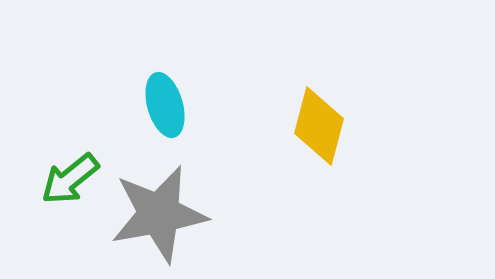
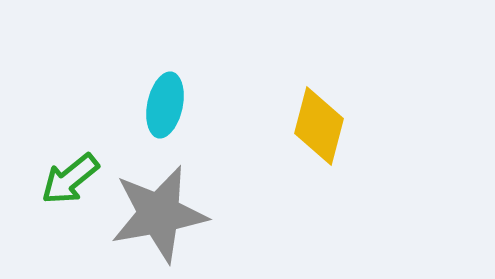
cyan ellipse: rotated 28 degrees clockwise
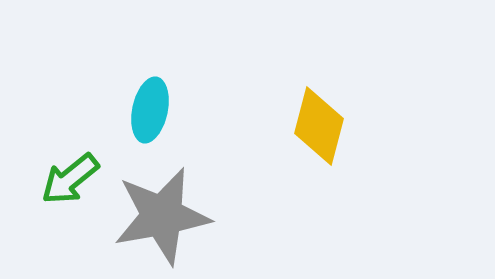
cyan ellipse: moved 15 px left, 5 px down
gray star: moved 3 px right, 2 px down
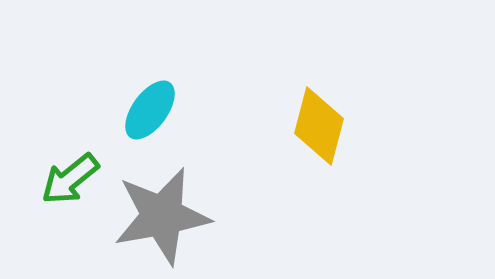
cyan ellipse: rotated 24 degrees clockwise
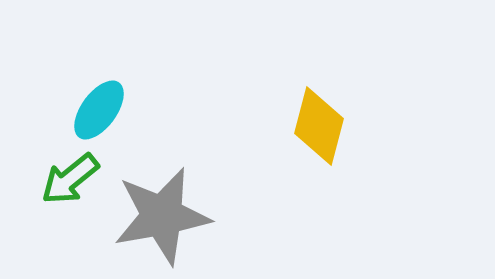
cyan ellipse: moved 51 px left
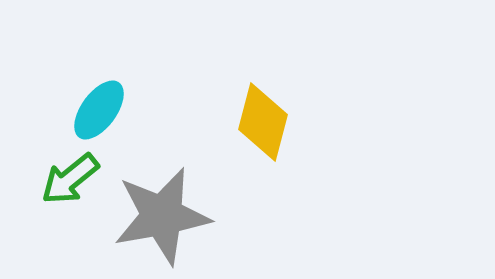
yellow diamond: moved 56 px left, 4 px up
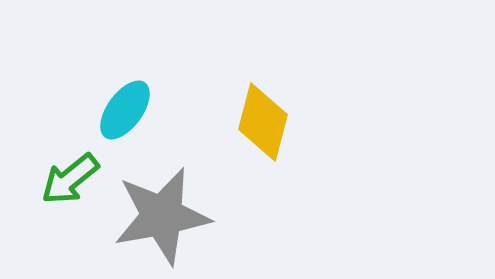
cyan ellipse: moved 26 px right
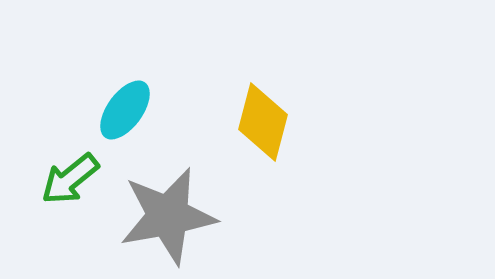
gray star: moved 6 px right
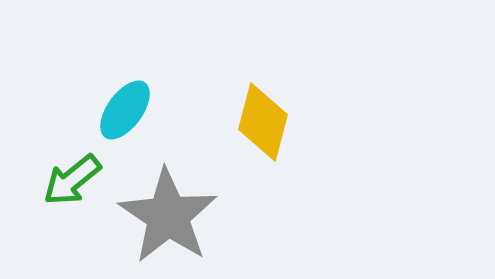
green arrow: moved 2 px right, 1 px down
gray star: rotated 28 degrees counterclockwise
